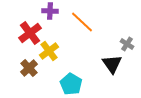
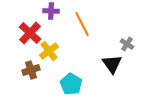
purple cross: moved 1 px right
orange line: moved 2 px down; rotated 20 degrees clockwise
red cross: rotated 10 degrees counterclockwise
brown cross: moved 2 px right, 2 px down; rotated 24 degrees clockwise
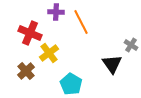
purple cross: moved 5 px right, 1 px down
orange line: moved 1 px left, 2 px up
red cross: rotated 20 degrees counterclockwise
gray cross: moved 4 px right, 1 px down
yellow cross: moved 2 px down
brown cross: moved 5 px left, 1 px down; rotated 24 degrees counterclockwise
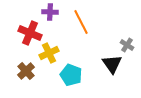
purple cross: moved 6 px left
gray cross: moved 4 px left
yellow cross: rotated 12 degrees clockwise
cyan pentagon: moved 9 px up; rotated 10 degrees counterclockwise
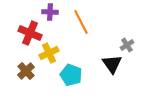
gray cross: rotated 24 degrees clockwise
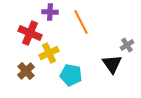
cyan pentagon: rotated 10 degrees counterclockwise
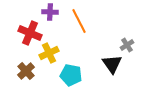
orange line: moved 2 px left, 1 px up
